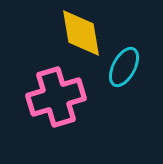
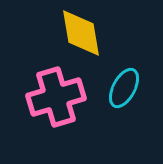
cyan ellipse: moved 21 px down
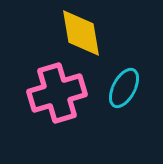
pink cross: moved 1 px right, 4 px up
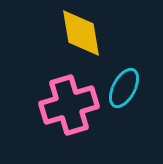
pink cross: moved 12 px right, 12 px down
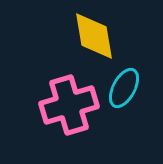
yellow diamond: moved 13 px right, 3 px down
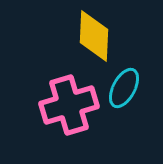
yellow diamond: rotated 12 degrees clockwise
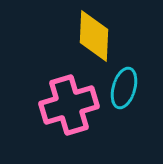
cyan ellipse: rotated 12 degrees counterclockwise
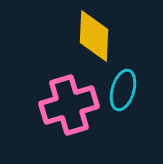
cyan ellipse: moved 1 px left, 2 px down
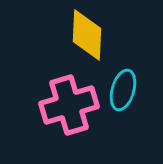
yellow diamond: moved 7 px left, 1 px up
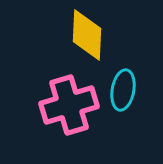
cyan ellipse: rotated 6 degrees counterclockwise
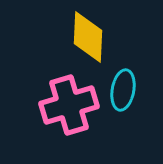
yellow diamond: moved 1 px right, 2 px down
